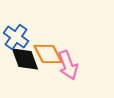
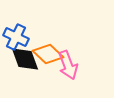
blue cross: rotated 10 degrees counterclockwise
orange diamond: rotated 20 degrees counterclockwise
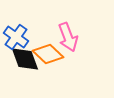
blue cross: rotated 10 degrees clockwise
pink arrow: moved 28 px up
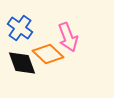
blue cross: moved 4 px right, 9 px up
black diamond: moved 3 px left, 4 px down
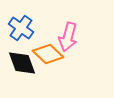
blue cross: moved 1 px right
pink arrow: rotated 36 degrees clockwise
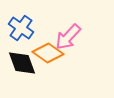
pink arrow: rotated 28 degrees clockwise
orange diamond: moved 1 px up; rotated 8 degrees counterclockwise
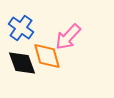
orange diamond: moved 1 px left, 3 px down; rotated 40 degrees clockwise
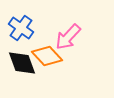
orange diamond: rotated 28 degrees counterclockwise
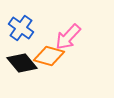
orange diamond: moved 2 px right; rotated 32 degrees counterclockwise
black diamond: rotated 20 degrees counterclockwise
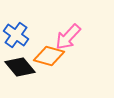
blue cross: moved 5 px left, 7 px down
black diamond: moved 2 px left, 4 px down
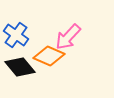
orange diamond: rotated 8 degrees clockwise
